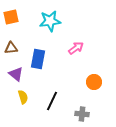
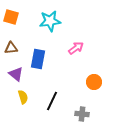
orange square: rotated 28 degrees clockwise
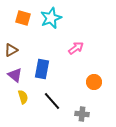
orange square: moved 12 px right, 1 px down
cyan star: moved 1 px right, 3 px up; rotated 15 degrees counterclockwise
brown triangle: moved 2 px down; rotated 24 degrees counterclockwise
blue rectangle: moved 4 px right, 10 px down
purple triangle: moved 1 px left, 1 px down
black line: rotated 66 degrees counterclockwise
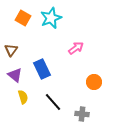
orange square: rotated 14 degrees clockwise
brown triangle: rotated 24 degrees counterclockwise
blue rectangle: rotated 36 degrees counterclockwise
black line: moved 1 px right, 1 px down
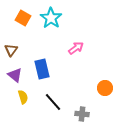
cyan star: rotated 15 degrees counterclockwise
blue rectangle: rotated 12 degrees clockwise
orange circle: moved 11 px right, 6 px down
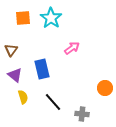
orange square: rotated 35 degrees counterclockwise
pink arrow: moved 4 px left
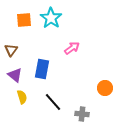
orange square: moved 1 px right, 2 px down
blue rectangle: rotated 24 degrees clockwise
yellow semicircle: moved 1 px left
